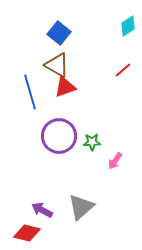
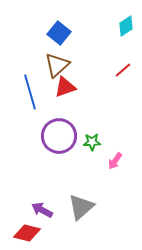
cyan diamond: moved 2 px left
brown triangle: rotated 48 degrees clockwise
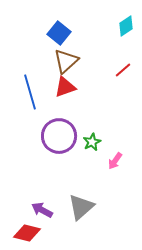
brown triangle: moved 9 px right, 4 px up
green star: rotated 24 degrees counterclockwise
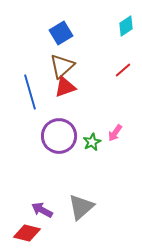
blue square: moved 2 px right; rotated 20 degrees clockwise
brown triangle: moved 4 px left, 5 px down
pink arrow: moved 28 px up
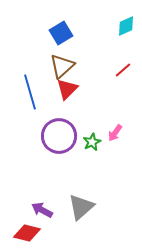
cyan diamond: rotated 10 degrees clockwise
red triangle: moved 2 px right, 2 px down; rotated 25 degrees counterclockwise
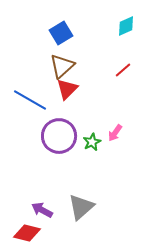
blue line: moved 8 px down; rotated 44 degrees counterclockwise
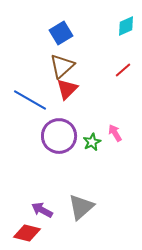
pink arrow: rotated 114 degrees clockwise
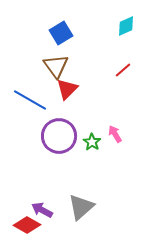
brown triangle: moved 6 px left; rotated 24 degrees counterclockwise
pink arrow: moved 1 px down
green star: rotated 12 degrees counterclockwise
red diamond: moved 8 px up; rotated 16 degrees clockwise
